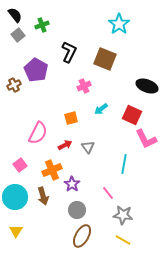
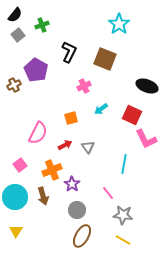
black semicircle: rotated 77 degrees clockwise
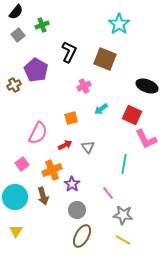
black semicircle: moved 1 px right, 3 px up
pink square: moved 2 px right, 1 px up
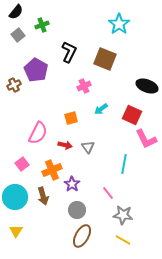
red arrow: rotated 40 degrees clockwise
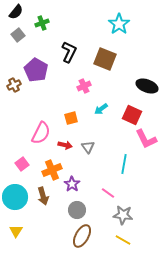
green cross: moved 2 px up
pink semicircle: moved 3 px right
pink line: rotated 16 degrees counterclockwise
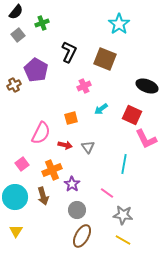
pink line: moved 1 px left
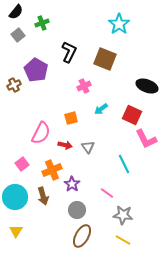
cyan line: rotated 36 degrees counterclockwise
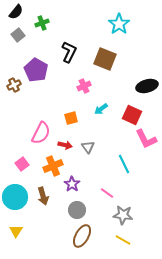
black ellipse: rotated 35 degrees counterclockwise
orange cross: moved 1 px right, 4 px up
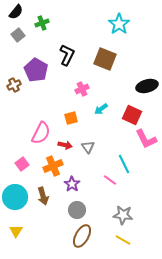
black L-shape: moved 2 px left, 3 px down
pink cross: moved 2 px left, 3 px down
pink line: moved 3 px right, 13 px up
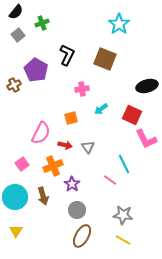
pink cross: rotated 16 degrees clockwise
